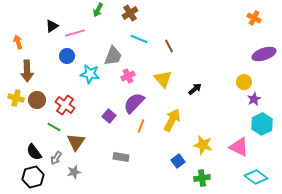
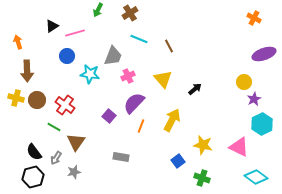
green cross: rotated 28 degrees clockwise
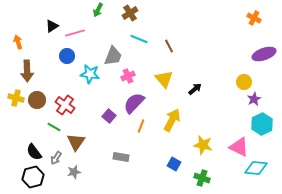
yellow triangle: moved 1 px right
blue square: moved 4 px left, 3 px down; rotated 24 degrees counterclockwise
cyan diamond: moved 9 px up; rotated 30 degrees counterclockwise
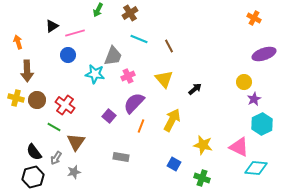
blue circle: moved 1 px right, 1 px up
cyan star: moved 5 px right
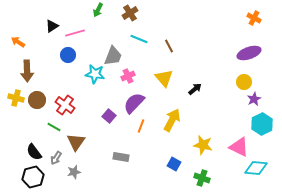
orange arrow: rotated 40 degrees counterclockwise
purple ellipse: moved 15 px left, 1 px up
yellow triangle: moved 1 px up
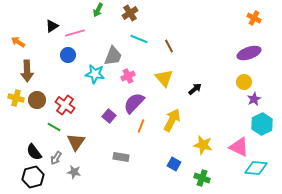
gray star: rotated 24 degrees clockwise
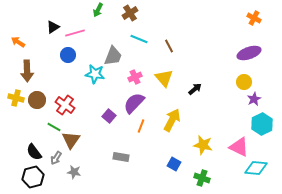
black triangle: moved 1 px right, 1 px down
pink cross: moved 7 px right, 1 px down
brown triangle: moved 5 px left, 2 px up
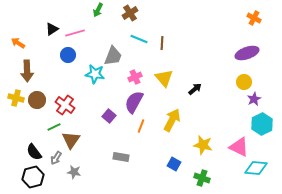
black triangle: moved 1 px left, 2 px down
orange arrow: moved 1 px down
brown line: moved 7 px left, 3 px up; rotated 32 degrees clockwise
purple ellipse: moved 2 px left
purple semicircle: moved 1 px up; rotated 15 degrees counterclockwise
green line: rotated 56 degrees counterclockwise
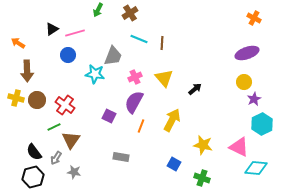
purple square: rotated 16 degrees counterclockwise
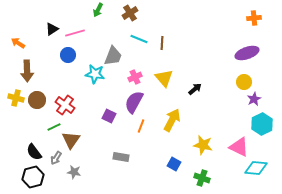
orange cross: rotated 32 degrees counterclockwise
